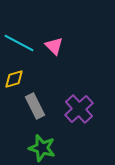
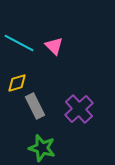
yellow diamond: moved 3 px right, 4 px down
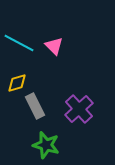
green star: moved 4 px right, 3 px up
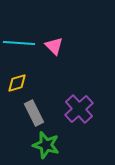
cyan line: rotated 24 degrees counterclockwise
gray rectangle: moved 1 px left, 7 px down
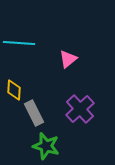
pink triangle: moved 14 px right, 13 px down; rotated 36 degrees clockwise
yellow diamond: moved 3 px left, 7 px down; rotated 70 degrees counterclockwise
purple cross: moved 1 px right
green star: moved 1 px down
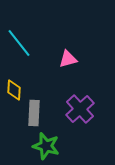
cyan line: rotated 48 degrees clockwise
pink triangle: rotated 24 degrees clockwise
gray rectangle: rotated 30 degrees clockwise
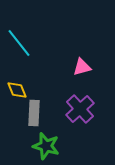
pink triangle: moved 14 px right, 8 px down
yellow diamond: moved 3 px right; rotated 25 degrees counterclockwise
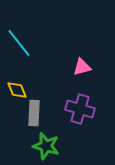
purple cross: rotated 32 degrees counterclockwise
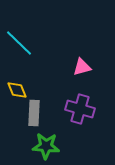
cyan line: rotated 8 degrees counterclockwise
green star: rotated 12 degrees counterclockwise
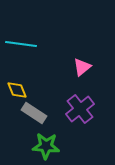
cyan line: moved 2 px right, 1 px down; rotated 36 degrees counterclockwise
pink triangle: rotated 24 degrees counterclockwise
purple cross: rotated 36 degrees clockwise
gray rectangle: rotated 60 degrees counterclockwise
